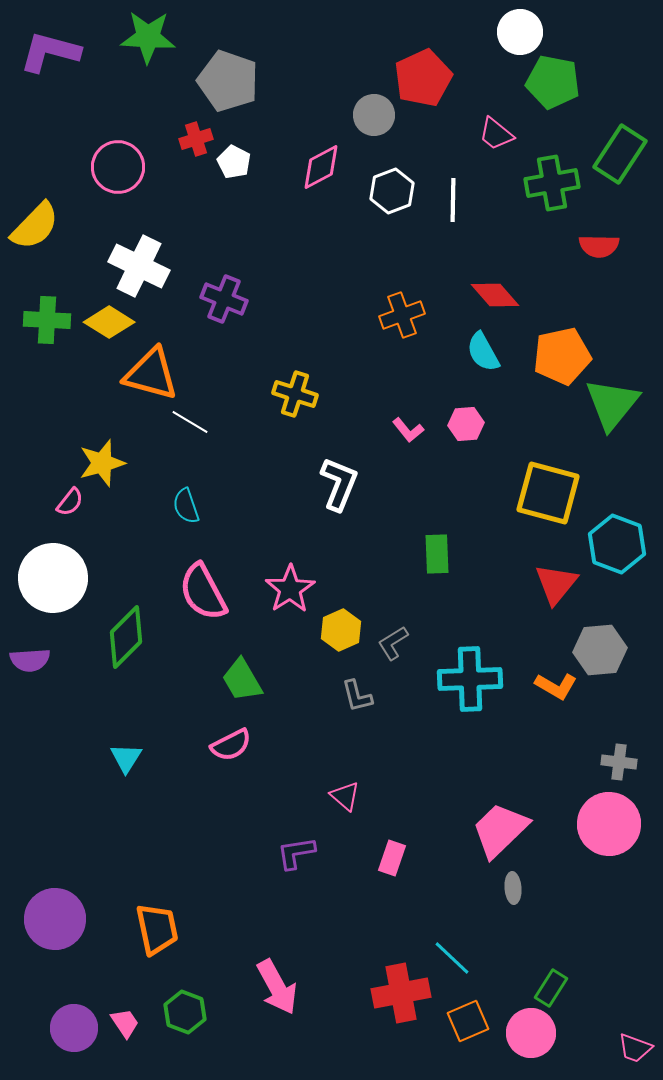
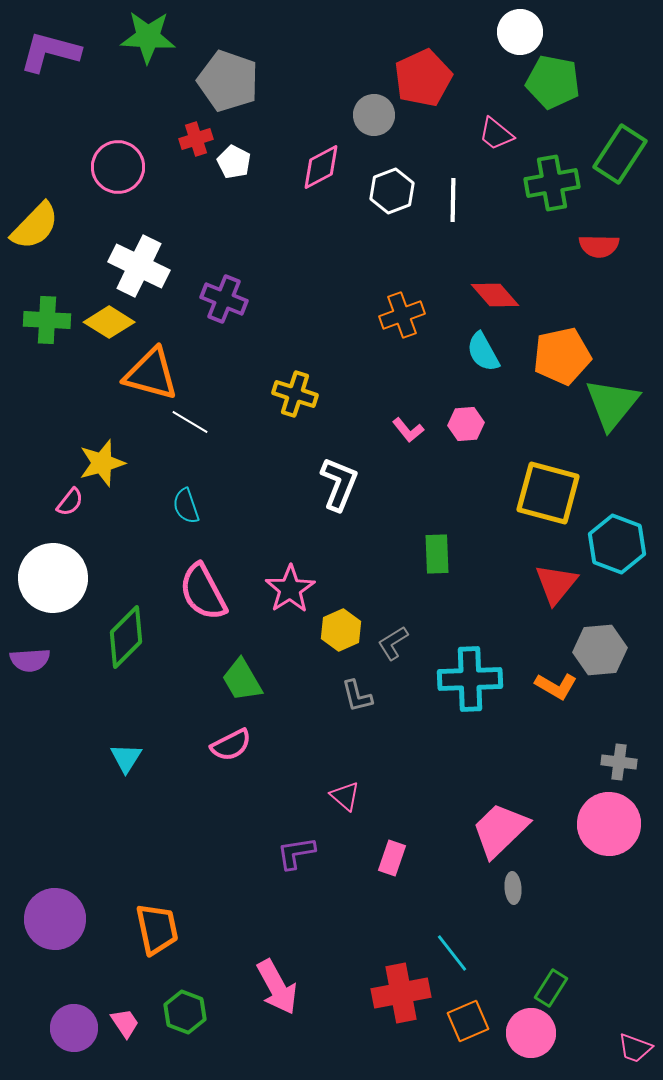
cyan line at (452, 958): moved 5 px up; rotated 9 degrees clockwise
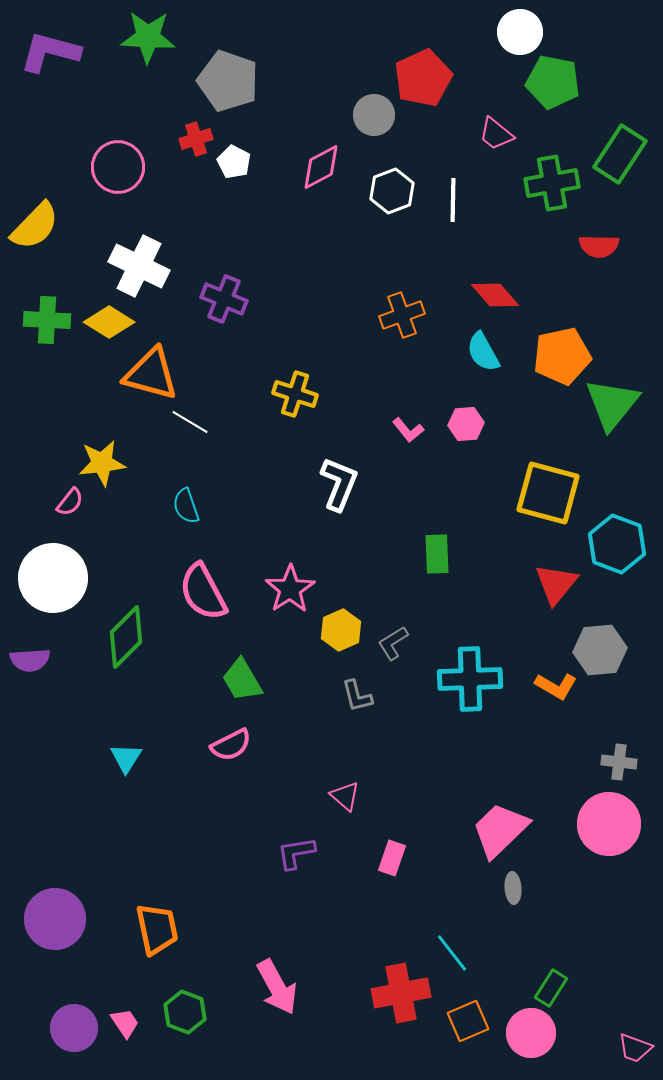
yellow star at (102, 463): rotated 9 degrees clockwise
